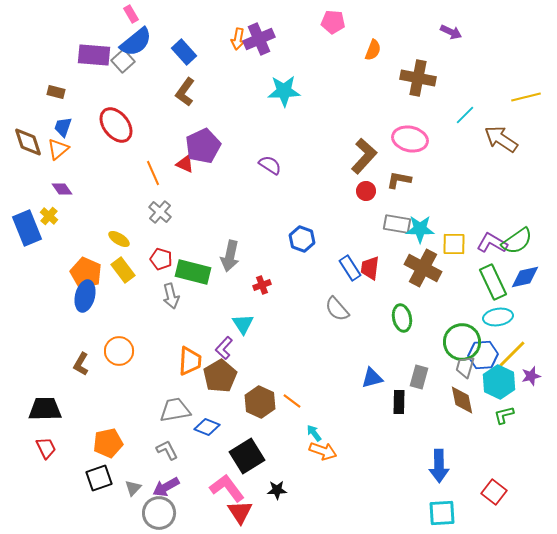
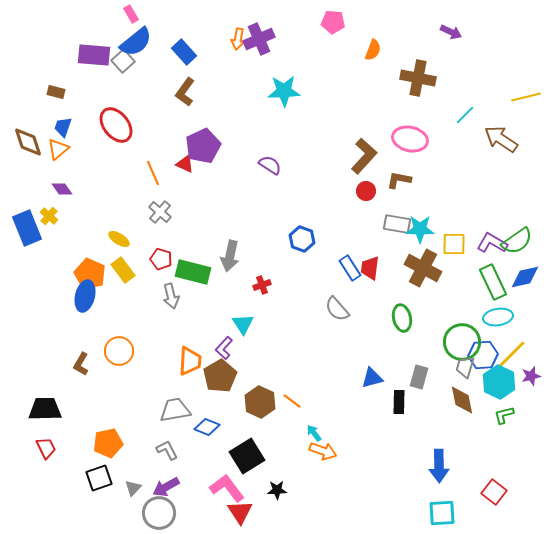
orange pentagon at (86, 273): moved 4 px right, 1 px down
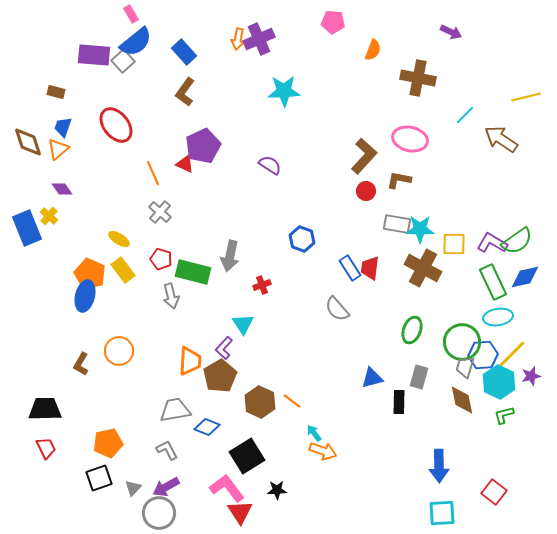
green ellipse at (402, 318): moved 10 px right, 12 px down; rotated 32 degrees clockwise
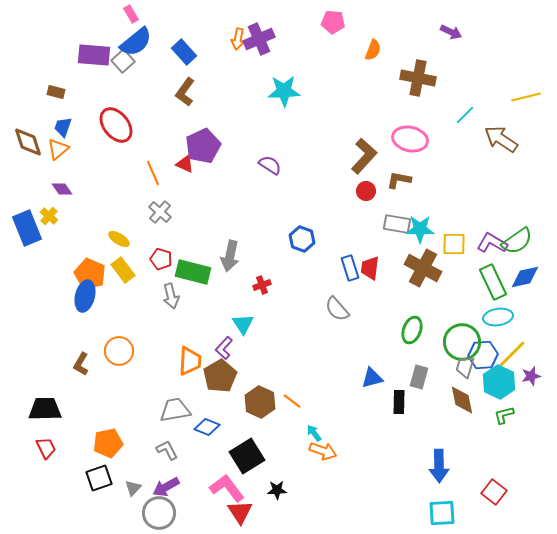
blue rectangle at (350, 268): rotated 15 degrees clockwise
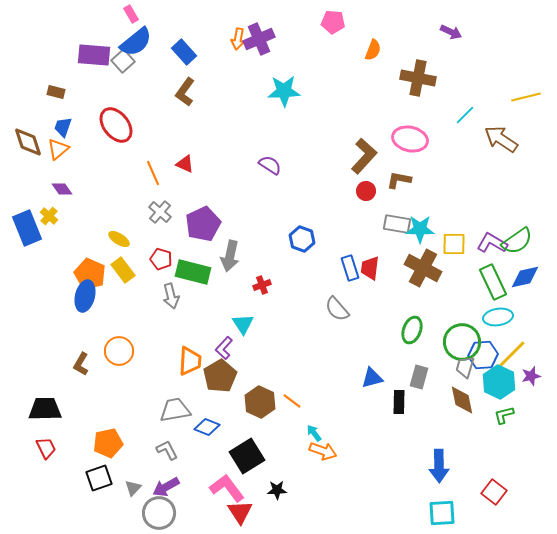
purple pentagon at (203, 146): moved 78 px down
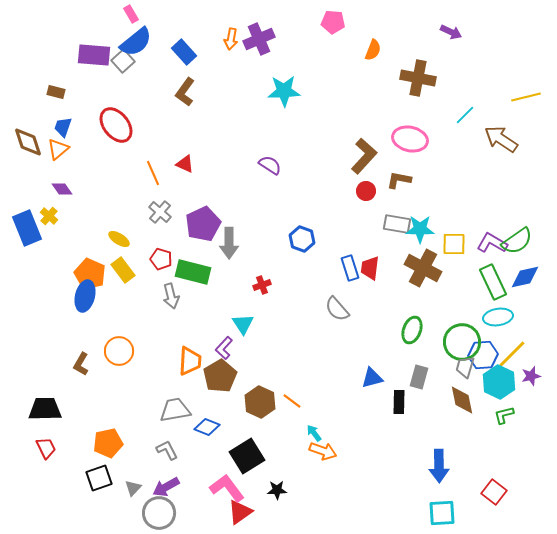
orange arrow at (238, 39): moved 7 px left
gray arrow at (230, 256): moved 1 px left, 13 px up; rotated 12 degrees counterclockwise
red triangle at (240, 512): rotated 28 degrees clockwise
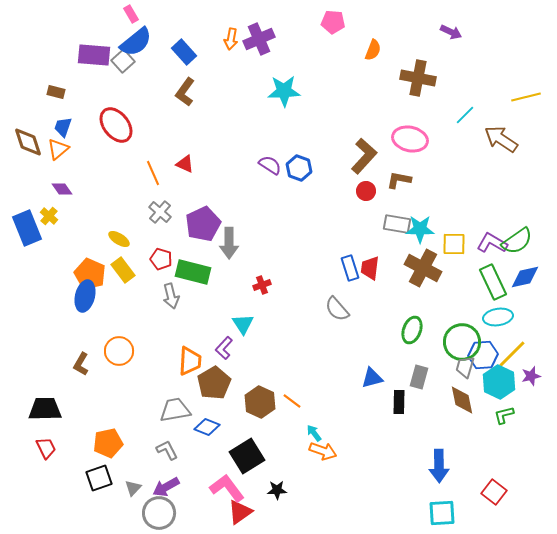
blue hexagon at (302, 239): moved 3 px left, 71 px up
brown pentagon at (220, 376): moved 6 px left, 7 px down
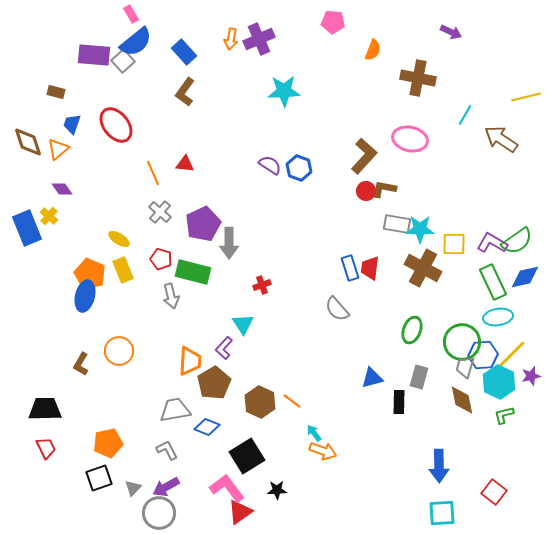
cyan line at (465, 115): rotated 15 degrees counterclockwise
blue trapezoid at (63, 127): moved 9 px right, 3 px up
red triangle at (185, 164): rotated 18 degrees counterclockwise
brown L-shape at (399, 180): moved 15 px left, 9 px down
yellow rectangle at (123, 270): rotated 15 degrees clockwise
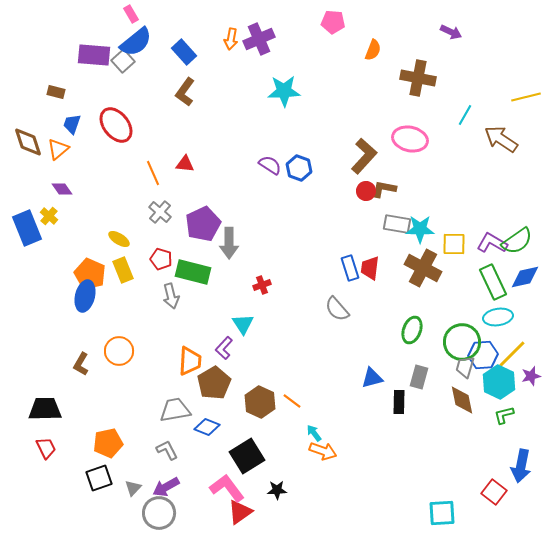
blue arrow at (439, 466): moved 82 px right; rotated 12 degrees clockwise
